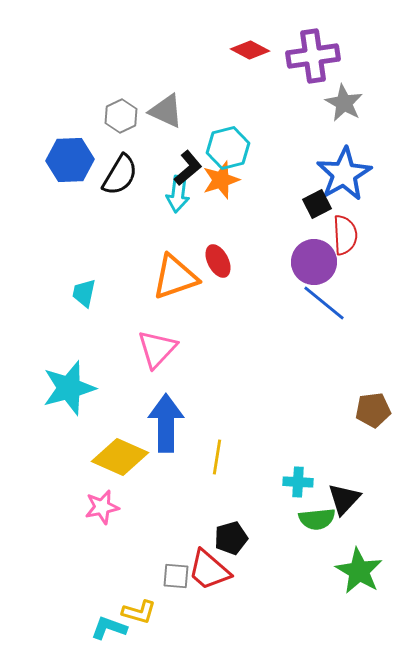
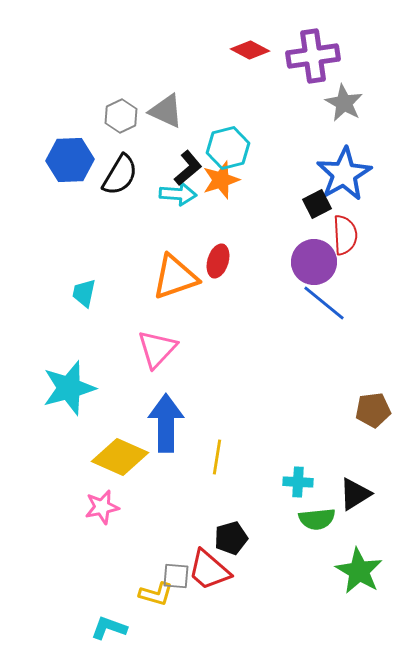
cyan arrow: rotated 93 degrees counterclockwise
red ellipse: rotated 44 degrees clockwise
black triangle: moved 11 px right, 5 px up; rotated 15 degrees clockwise
yellow L-shape: moved 17 px right, 18 px up
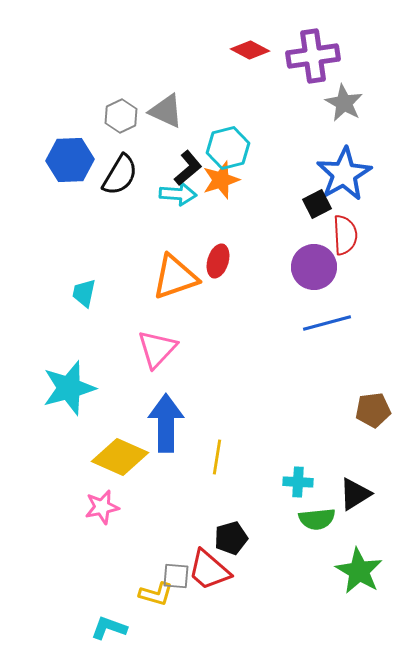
purple circle: moved 5 px down
blue line: moved 3 px right, 20 px down; rotated 54 degrees counterclockwise
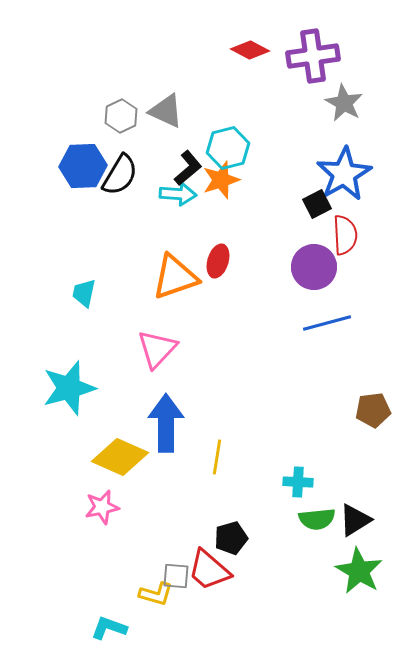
blue hexagon: moved 13 px right, 6 px down
black triangle: moved 26 px down
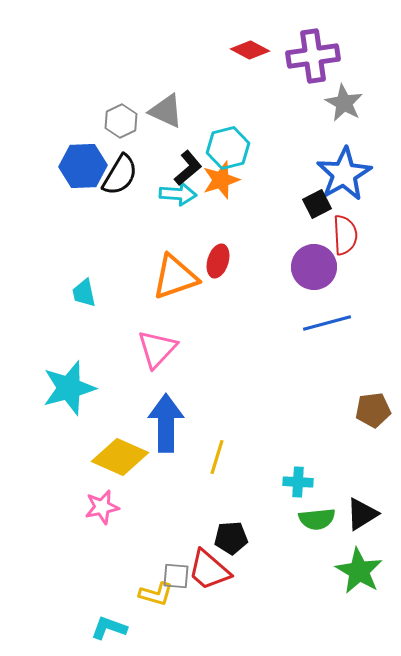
gray hexagon: moved 5 px down
cyan trapezoid: rotated 24 degrees counterclockwise
yellow line: rotated 8 degrees clockwise
black triangle: moved 7 px right, 6 px up
black pentagon: rotated 12 degrees clockwise
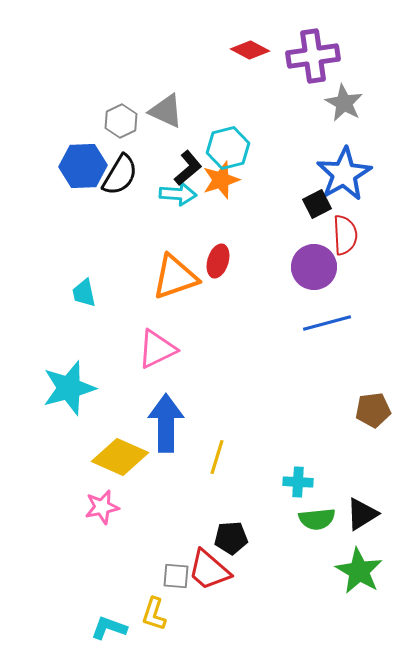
pink triangle: rotated 21 degrees clockwise
yellow L-shape: moved 2 px left, 20 px down; rotated 92 degrees clockwise
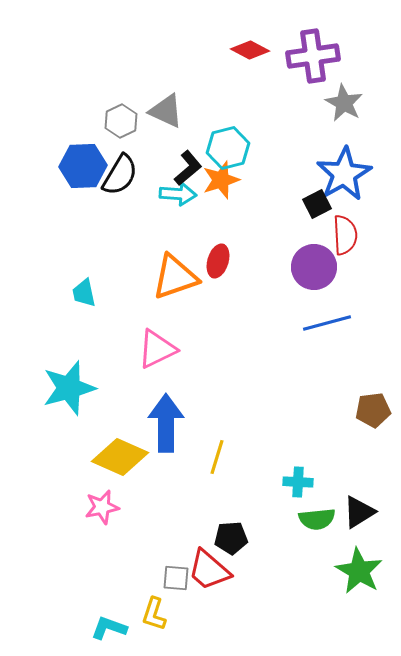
black triangle: moved 3 px left, 2 px up
gray square: moved 2 px down
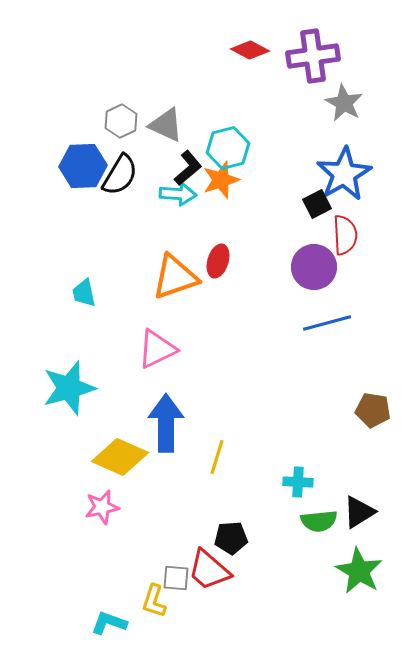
gray triangle: moved 14 px down
brown pentagon: rotated 16 degrees clockwise
green semicircle: moved 2 px right, 2 px down
yellow L-shape: moved 13 px up
cyan L-shape: moved 5 px up
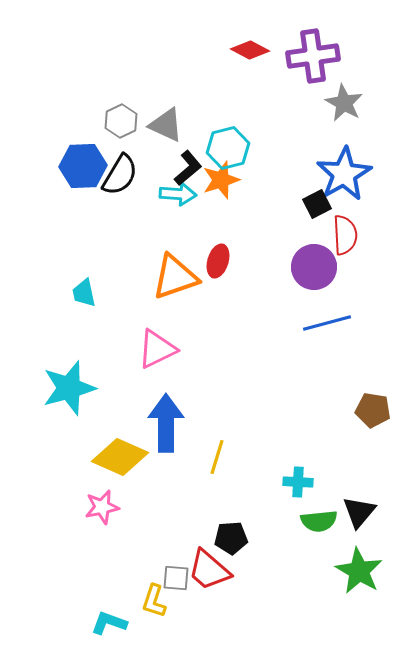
black triangle: rotated 18 degrees counterclockwise
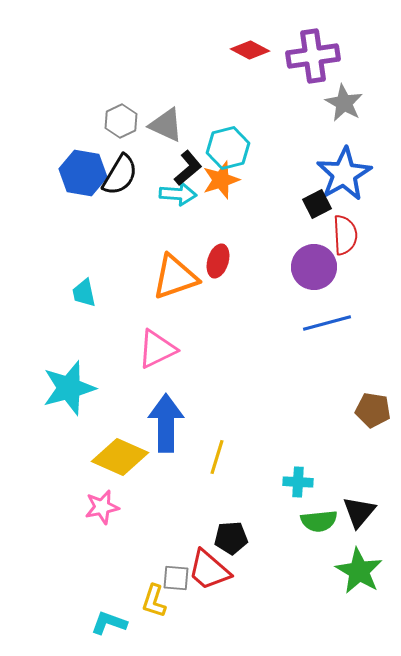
blue hexagon: moved 7 px down; rotated 12 degrees clockwise
